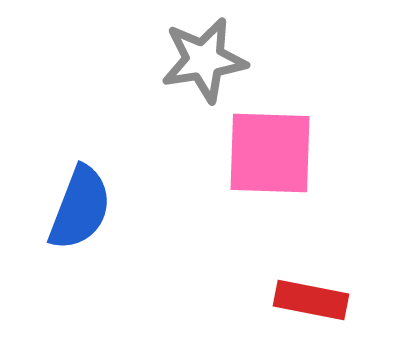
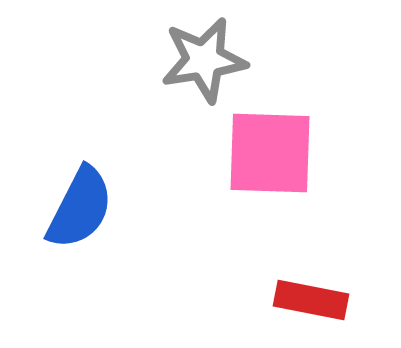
blue semicircle: rotated 6 degrees clockwise
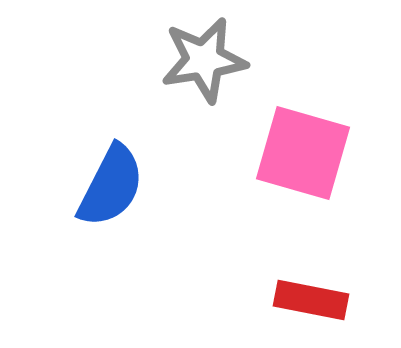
pink square: moved 33 px right; rotated 14 degrees clockwise
blue semicircle: moved 31 px right, 22 px up
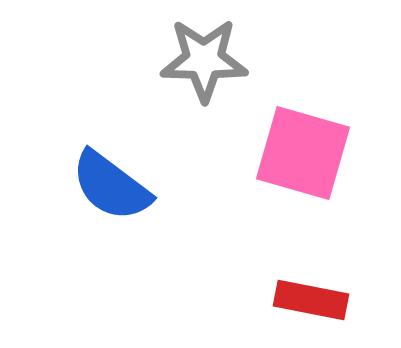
gray star: rotated 10 degrees clockwise
blue semicircle: rotated 100 degrees clockwise
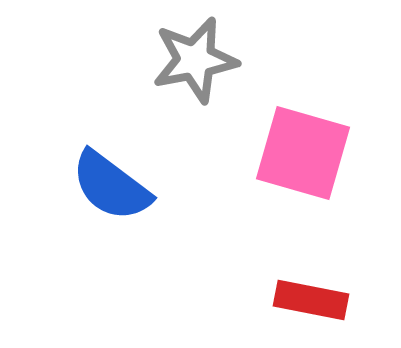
gray star: moved 9 px left; rotated 12 degrees counterclockwise
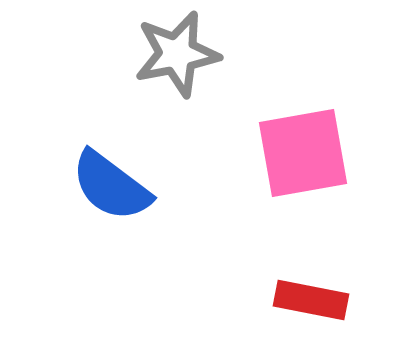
gray star: moved 18 px left, 6 px up
pink square: rotated 26 degrees counterclockwise
